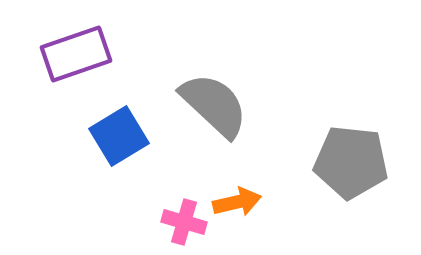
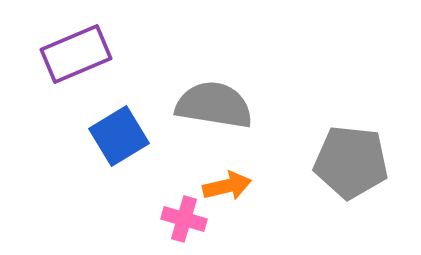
purple rectangle: rotated 4 degrees counterclockwise
gray semicircle: rotated 34 degrees counterclockwise
orange arrow: moved 10 px left, 16 px up
pink cross: moved 3 px up
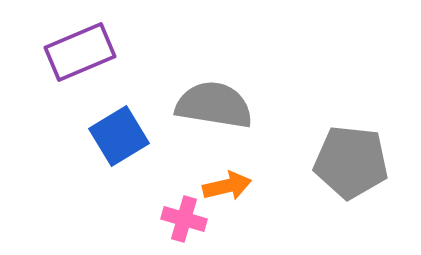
purple rectangle: moved 4 px right, 2 px up
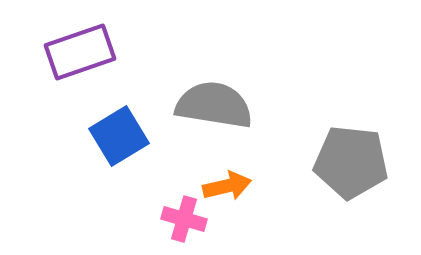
purple rectangle: rotated 4 degrees clockwise
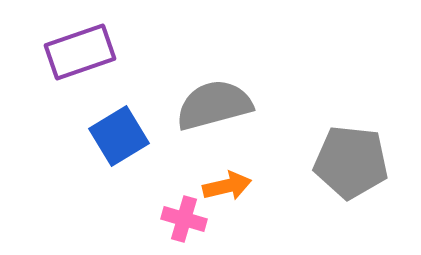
gray semicircle: rotated 24 degrees counterclockwise
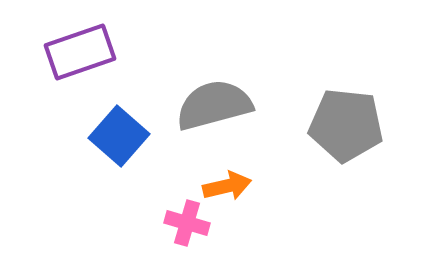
blue square: rotated 18 degrees counterclockwise
gray pentagon: moved 5 px left, 37 px up
pink cross: moved 3 px right, 4 px down
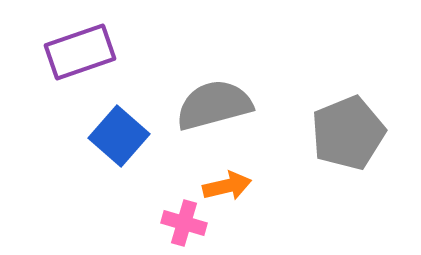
gray pentagon: moved 2 px right, 8 px down; rotated 28 degrees counterclockwise
pink cross: moved 3 px left
